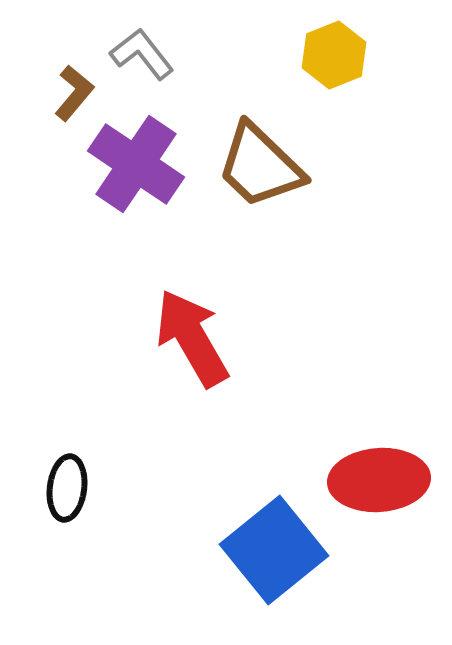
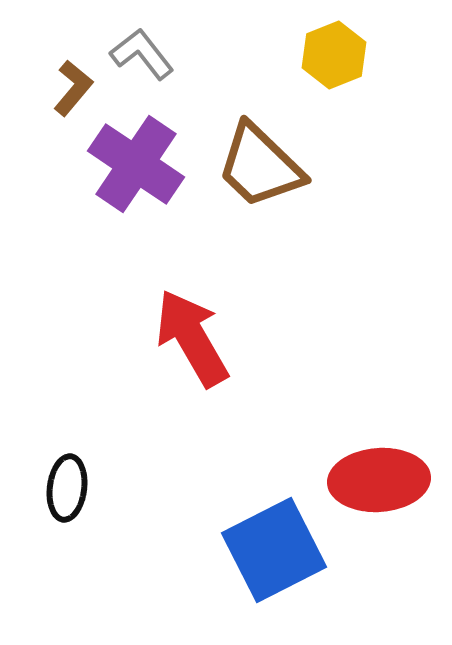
brown L-shape: moved 1 px left, 5 px up
blue square: rotated 12 degrees clockwise
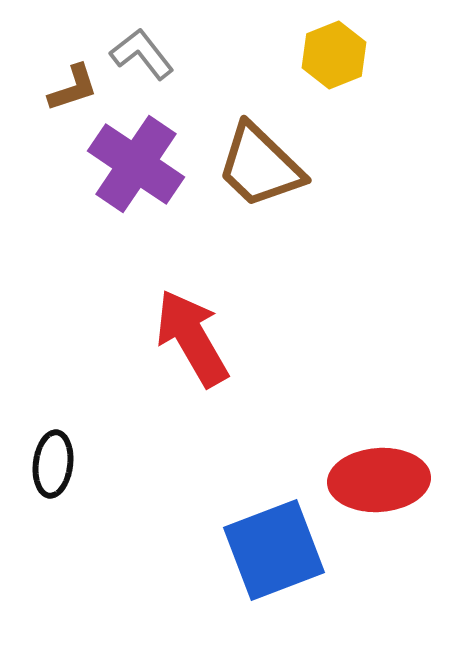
brown L-shape: rotated 32 degrees clockwise
black ellipse: moved 14 px left, 24 px up
blue square: rotated 6 degrees clockwise
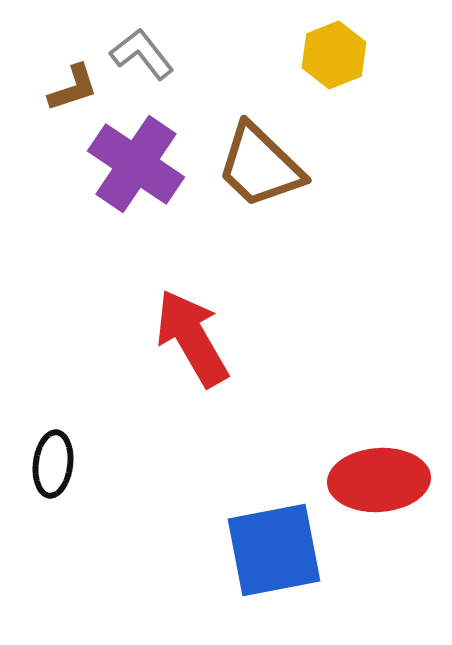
blue square: rotated 10 degrees clockwise
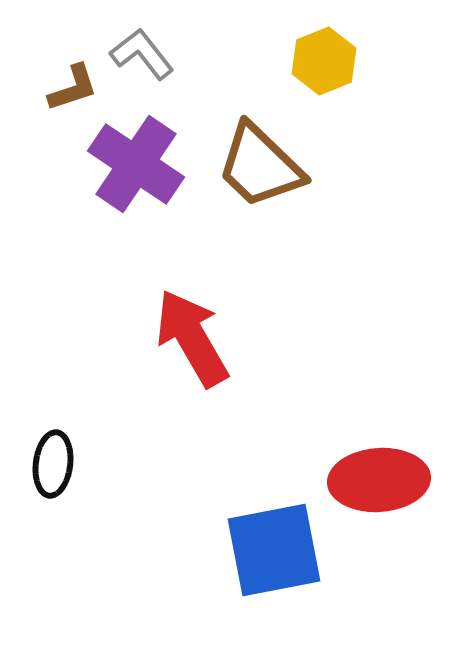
yellow hexagon: moved 10 px left, 6 px down
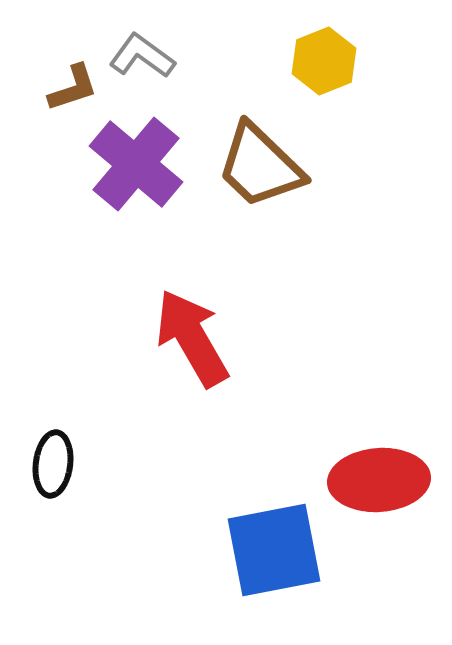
gray L-shape: moved 2 px down; rotated 16 degrees counterclockwise
purple cross: rotated 6 degrees clockwise
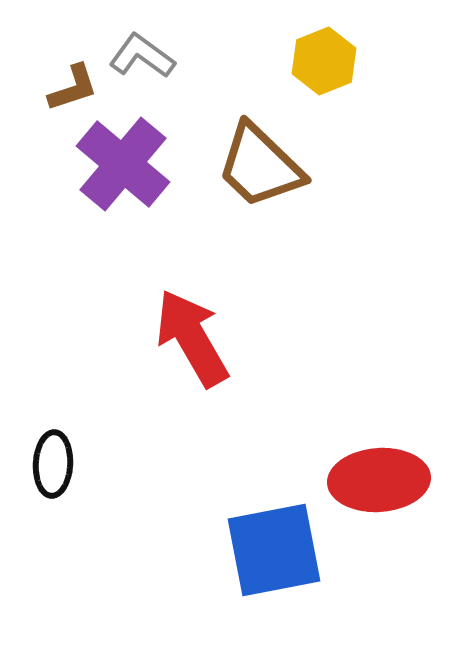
purple cross: moved 13 px left
black ellipse: rotated 4 degrees counterclockwise
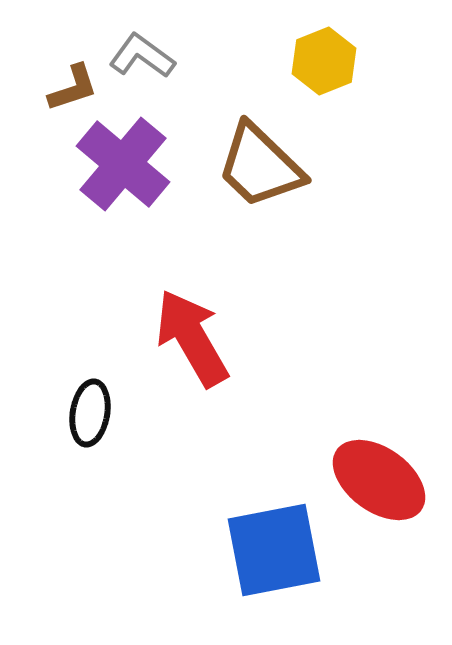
black ellipse: moved 37 px right, 51 px up; rotated 6 degrees clockwise
red ellipse: rotated 40 degrees clockwise
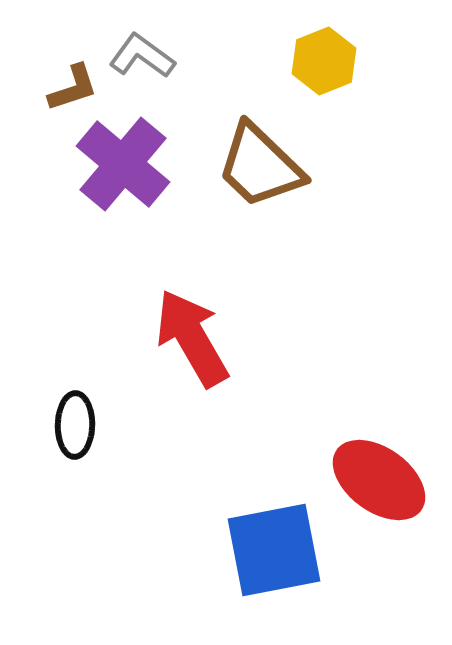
black ellipse: moved 15 px left, 12 px down; rotated 8 degrees counterclockwise
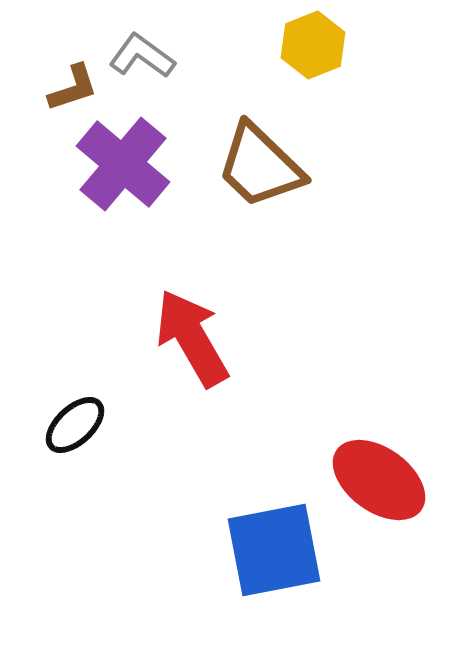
yellow hexagon: moved 11 px left, 16 px up
black ellipse: rotated 46 degrees clockwise
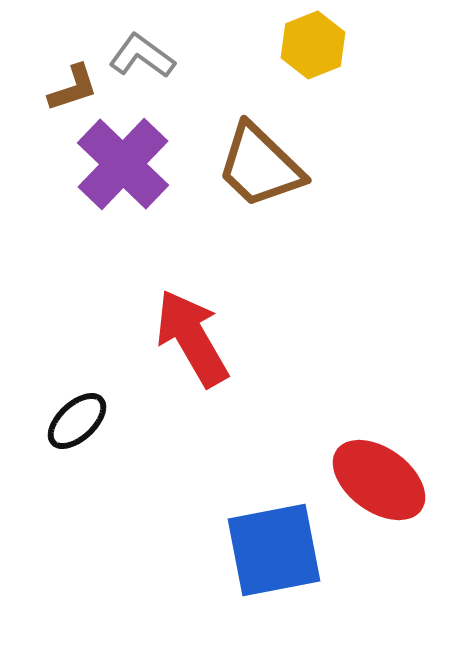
purple cross: rotated 4 degrees clockwise
black ellipse: moved 2 px right, 4 px up
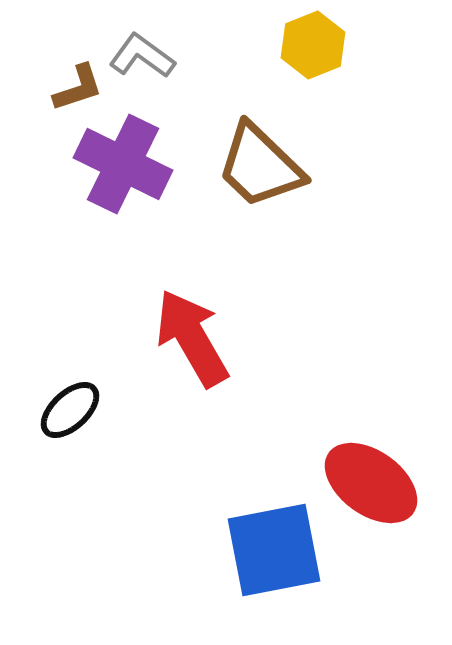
brown L-shape: moved 5 px right
purple cross: rotated 18 degrees counterclockwise
black ellipse: moved 7 px left, 11 px up
red ellipse: moved 8 px left, 3 px down
